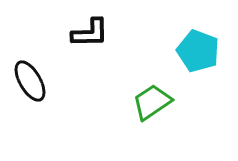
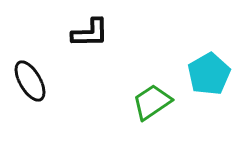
cyan pentagon: moved 11 px right, 23 px down; rotated 21 degrees clockwise
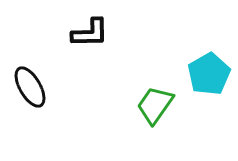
black ellipse: moved 6 px down
green trapezoid: moved 3 px right, 3 px down; rotated 21 degrees counterclockwise
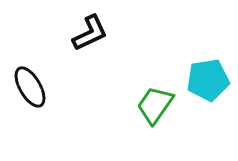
black L-shape: rotated 24 degrees counterclockwise
cyan pentagon: moved 1 px left, 6 px down; rotated 21 degrees clockwise
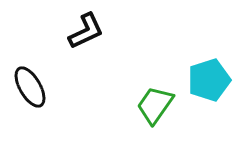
black L-shape: moved 4 px left, 2 px up
cyan pentagon: moved 1 px right; rotated 9 degrees counterclockwise
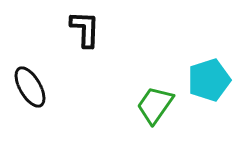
black L-shape: moved 1 px left, 2 px up; rotated 63 degrees counterclockwise
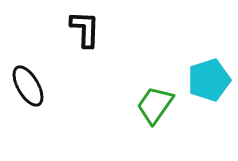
black ellipse: moved 2 px left, 1 px up
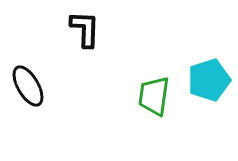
green trapezoid: moved 1 px left, 9 px up; rotated 27 degrees counterclockwise
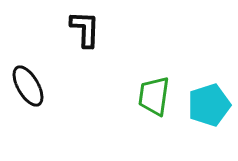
cyan pentagon: moved 25 px down
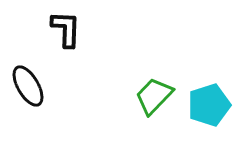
black L-shape: moved 19 px left
green trapezoid: rotated 36 degrees clockwise
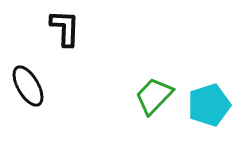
black L-shape: moved 1 px left, 1 px up
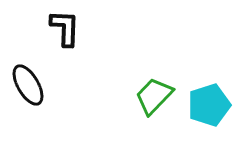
black ellipse: moved 1 px up
